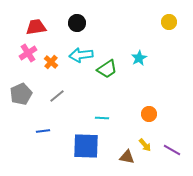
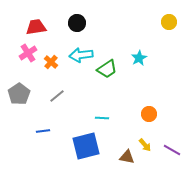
gray pentagon: moved 2 px left; rotated 10 degrees counterclockwise
blue square: rotated 16 degrees counterclockwise
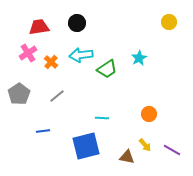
red trapezoid: moved 3 px right
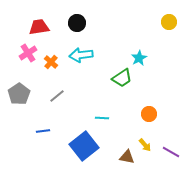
green trapezoid: moved 15 px right, 9 px down
blue square: moved 2 px left; rotated 24 degrees counterclockwise
purple line: moved 1 px left, 2 px down
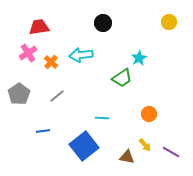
black circle: moved 26 px right
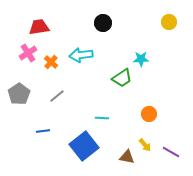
cyan star: moved 2 px right, 1 px down; rotated 28 degrees clockwise
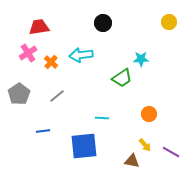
blue square: rotated 32 degrees clockwise
brown triangle: moved 5 px right, 4 px down
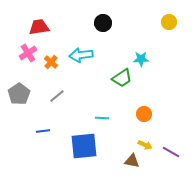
orange circle: moved 5 px left
yellow arrow: rotated 24 degrees counterclockwise
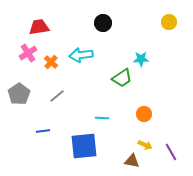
purple line: rotated 30 degrees clockwise
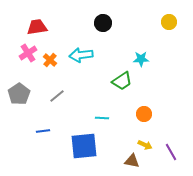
red trapezoid: moved 2 px left
orange cross: moved 1 px left, 2 px up
green trapezoid: moved 3 px down
